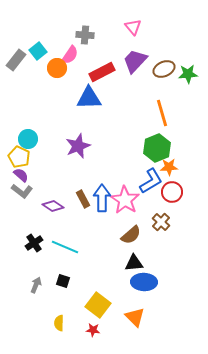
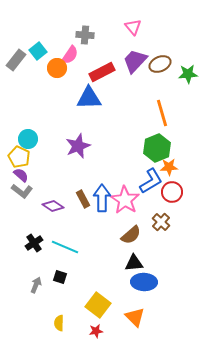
brown ellipse: moved 4 px left, 5 px up
black square: moved 3 px left, 4 px up
red star: moved 3 px right, 1 px down; rotated 16 degrees counterclockwise
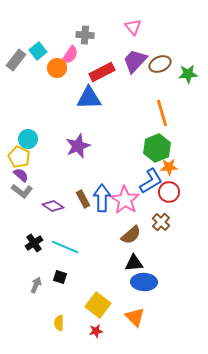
red circle: moved 3 px left
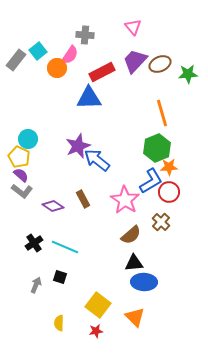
blue arrow: moved 5 px left, 38 px up; rotated 52 degrees counterclockwise
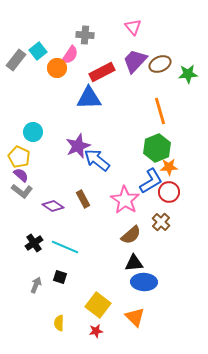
orange line: moved 2 px left, 2 px up
cyan circle: moved 5 px right, 7 px up
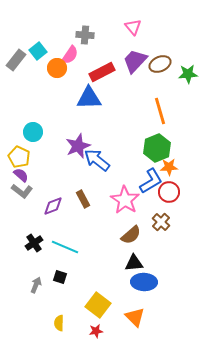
purple diamond: rotated 55 degrees counterclockwise
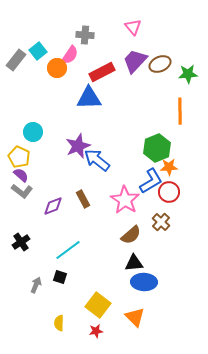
orange line: moved 20 px right; rotated 16 degrees clockwise
black cross: moved 13 px left, 1 px up
cyan line: moved 3 px right, 3 px down; rotated 60 degrees counterclockwise
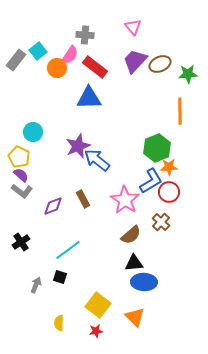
red rectangle: moved 7 px left, 5 px up; rotated 65 degrees clockwise
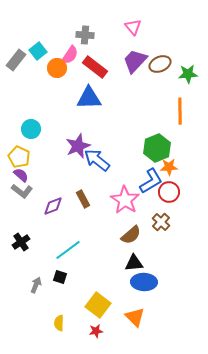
cyan circle: moved 2 px left, 3 px up
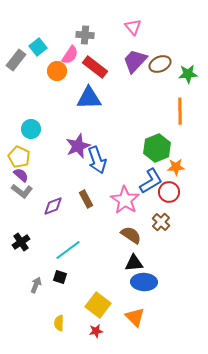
cyan square: moved 4 px up
orange circle: moved 3 px down
blue arrow: rotated 148 degrees counterclockwise
orange star: moved 7 px right
brown rectangle: moved 3 px right
brown semicircle: rotated 105 degrees counterclockwise
